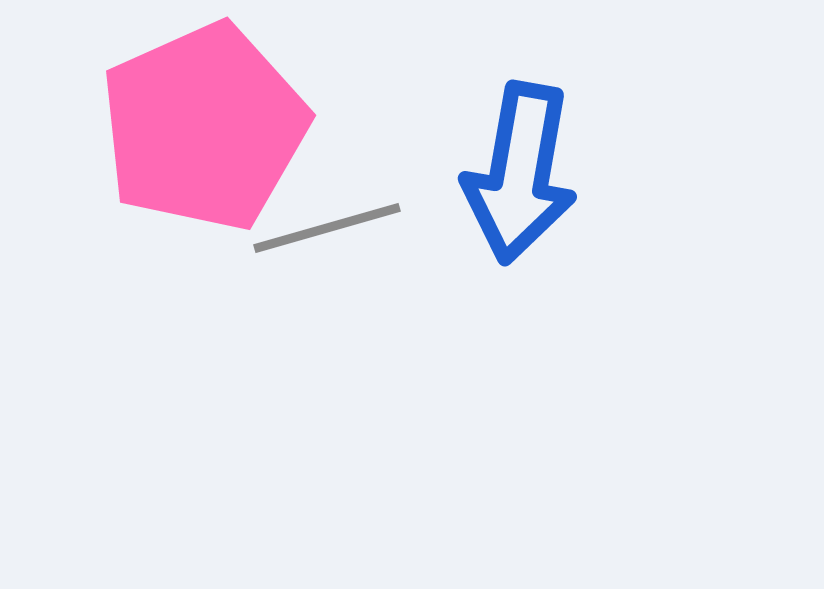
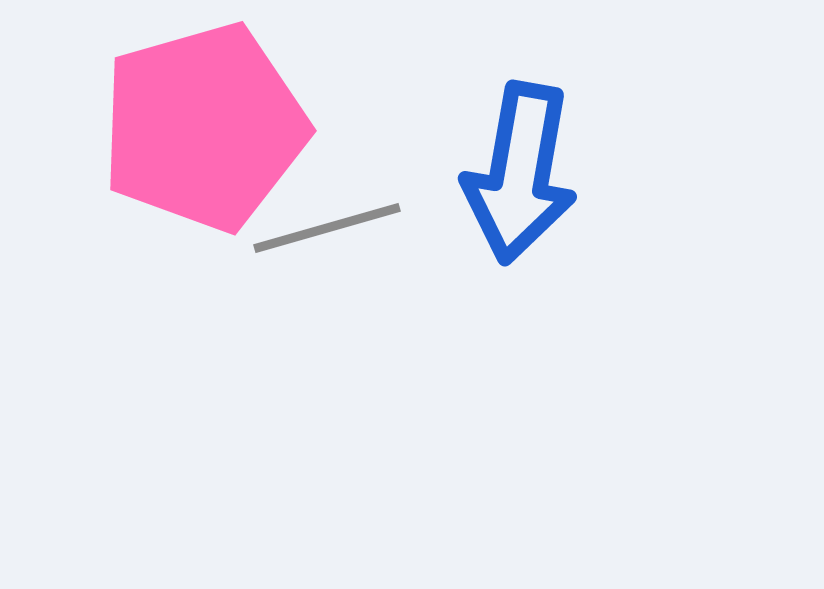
pink pentagon: rotated 8 degrees clockwise
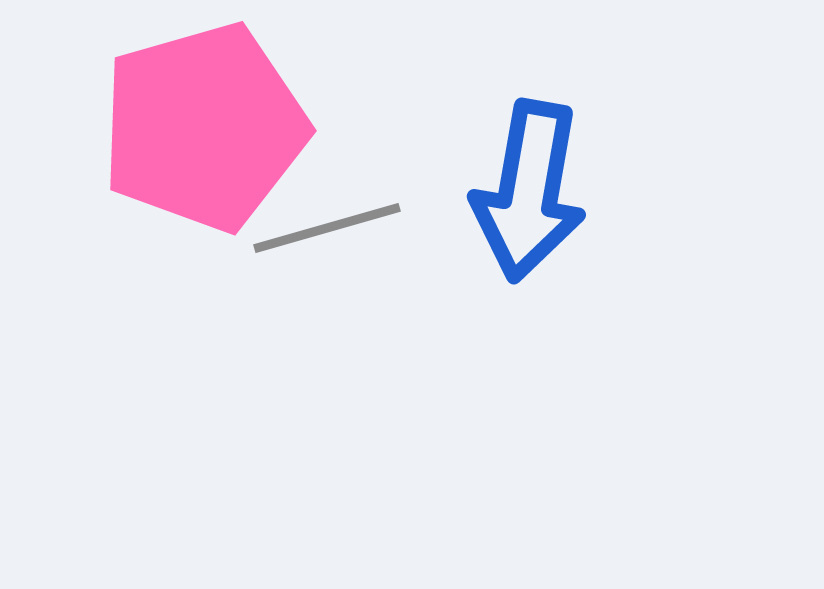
blue arrow: moved 9 px right, 18 px down
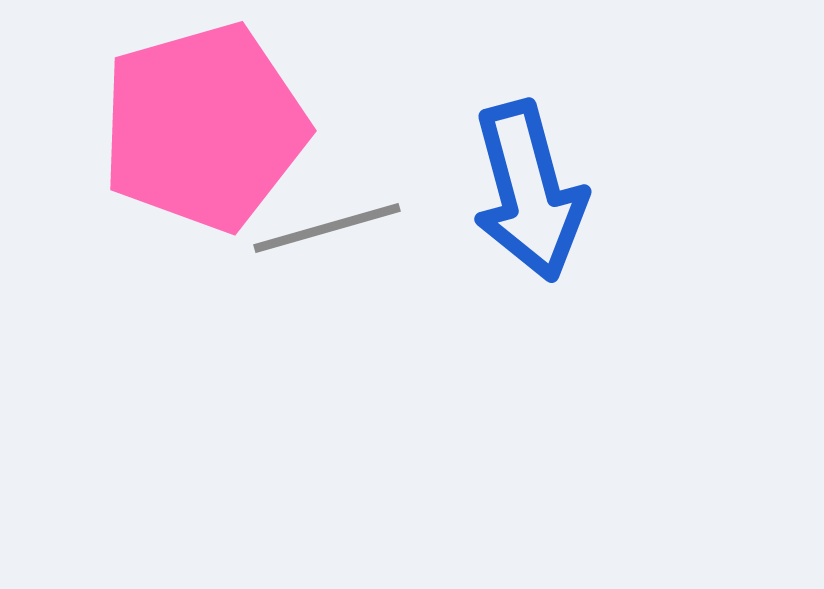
blue arrow: rotated 25 degrees counterclockwise
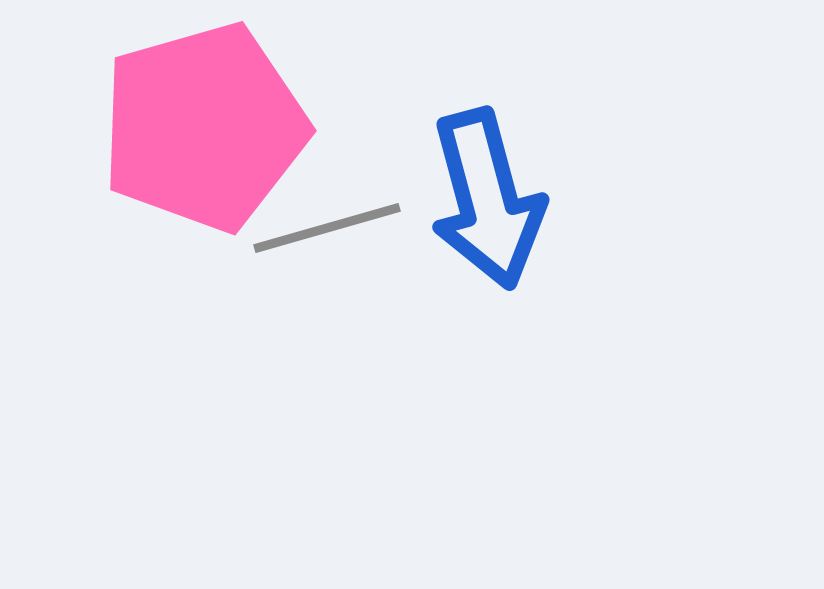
blue arrow: moved 42 px left, 8 px down
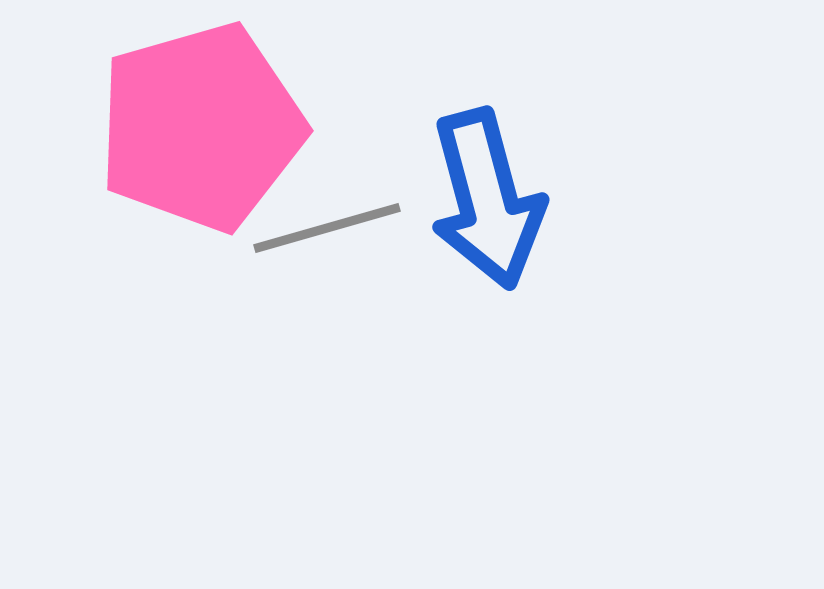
pink pentagon: moved 3 px left
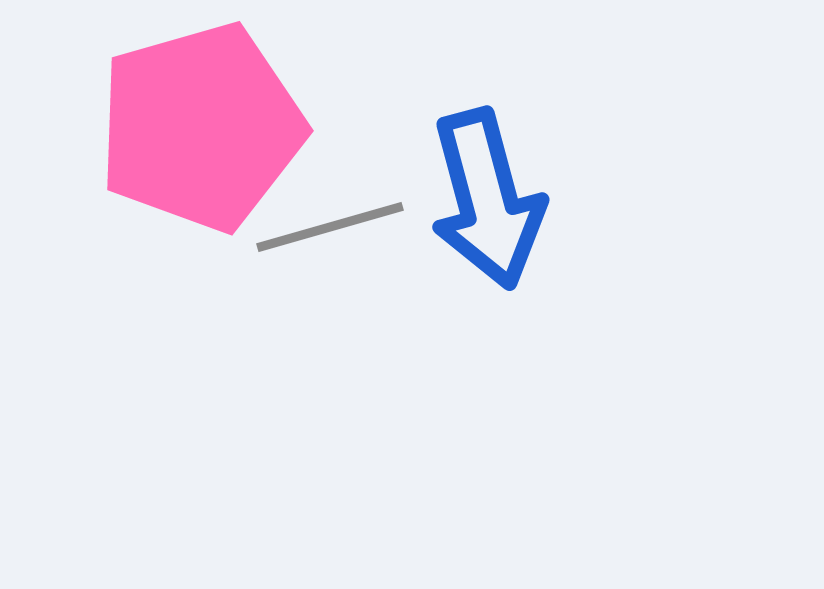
gray line: moved 3 px right, 1 px up
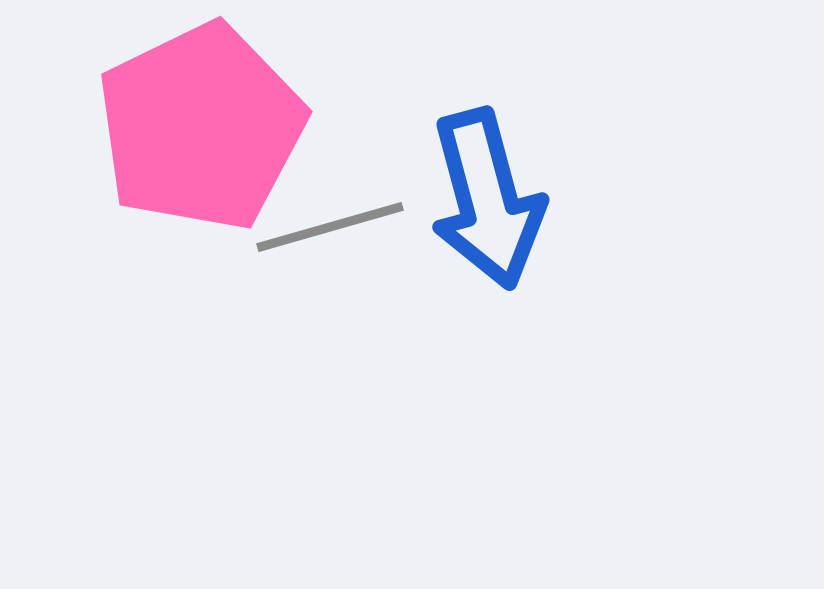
pink pentagon: rotated 10 degrees counterclockwise
